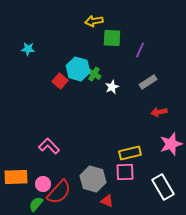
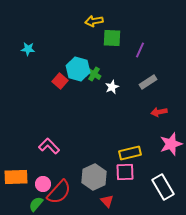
gray hexagon: moved 1 px right, 2 px up; rotated 20 degrees clockwise
red triangle: rotated 24 degrees clockwise
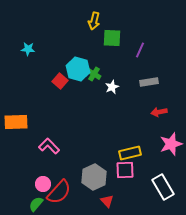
yellow arrow: rotated 66 degrees counterclockwise
gray rectangle: moved 1 px right; rotated 24 degrees clockwise
pink square: moved 2 px up
orange rectangle: moved 55 px up
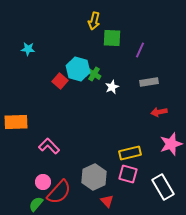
pink square: moved 3 px right, 4 px down; rotated 18 degrees clockwise
pink circle: moved 2 px up
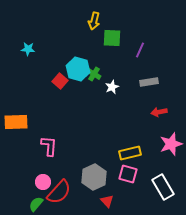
pink L-shape: rotated 50 degrees clockwise
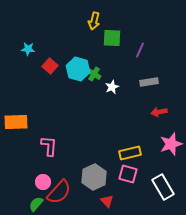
red square: moved 10 px left, 15 px up
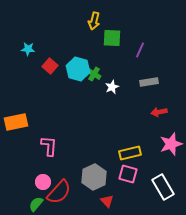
orange rectangle: rotated 10 degrees counterclockwise
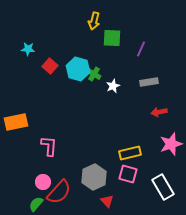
purple line: moved 1 px right, 1 px up
white star: moved 1 px right, 1 px up
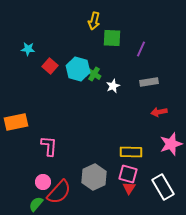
yellow rectangle: moved 1 px right, 1 px up; rotated 15 degrees clockwise
red triangle: moved 22 px right, 13 px up; rotated 16 degrees clockwise
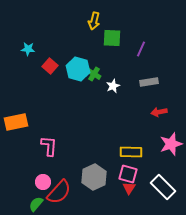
white rectangle: rotated 15 degrees counterclockwise
